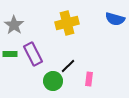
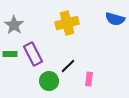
green circle: moved 4 px left
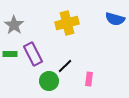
black line: moved 3 px left
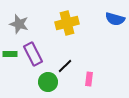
gray star: moved 5 px right, 1 px up; rotated 18 degrees counterclockwise
green circle: moved 1 px left, 1 px down
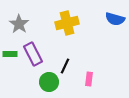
gray star: rotated 18 degrees clockwise
black line: rotated 21 degrees counterclockwise
green circle: moved 1 px right
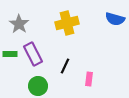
green circle: moved 11 px left, 4 px down
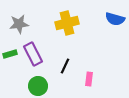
gray star: rotated 30 degrees clockwise
green rectangle: rotated 16 degrees counterclockwise
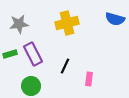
green circle: moved 7 px left
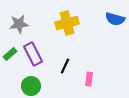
green rectangle: rotated 24 degrees counterclockwise
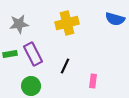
green rectangle: rotated 32 degrees clockwise
pink rectangle: moved 4 px right, 2 px down
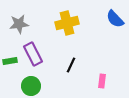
blue semicircle: rotated 30 degrees clockwise
green rectangle: moved 7 px down
black line: moved 6 px right, 1 px up
pink rectangle: moved 9 px right
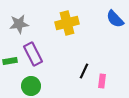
black line: moved 13 px right, 6 px down
